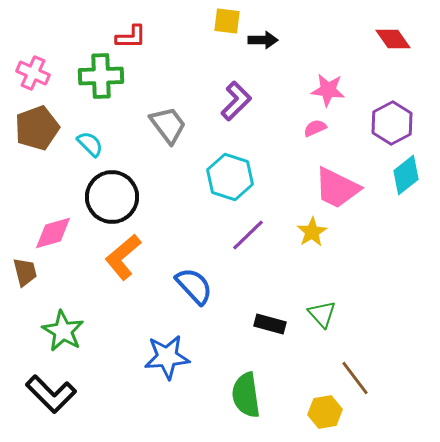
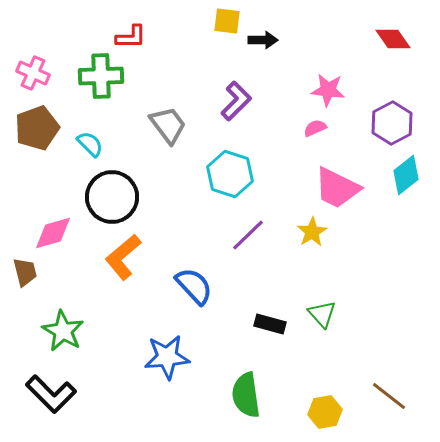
cyan hexagon: moved 3 px up
brown line: moved 34 px right, 18 px down; rotated 15 degrees counterclockwise
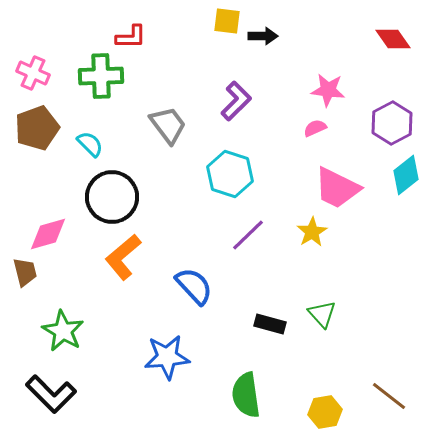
black arrow: moved 4 px up
pink diamond: moved 5 px left, 1 px down
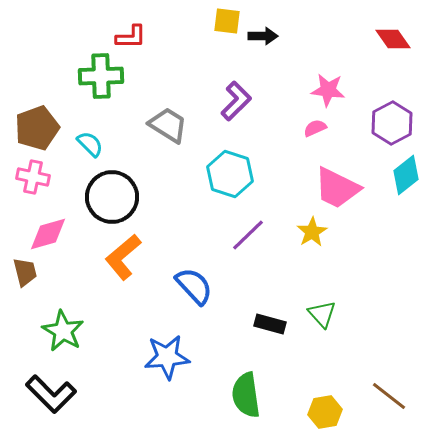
pink cross: moved 104 px down; rotated 12 degrees counterclockwise
gray trapezoid: rotated 21 degrees counterclockwise
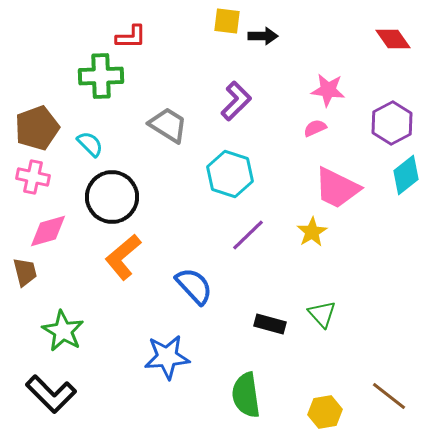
pink diamond: moved 3 px up
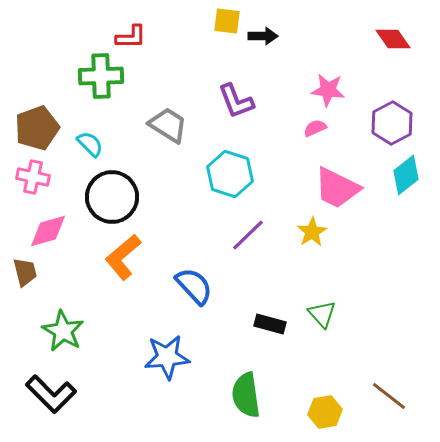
purple L-shape: rotated 114 degrees clockwise
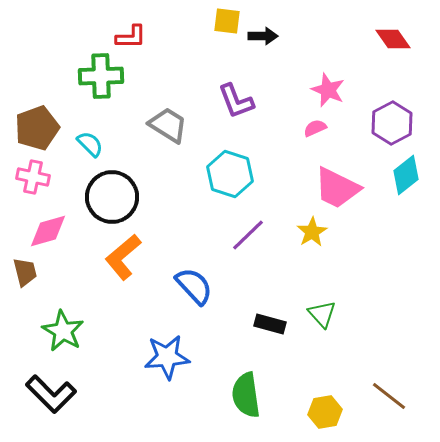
pink star: rotated 16 degrees clockwise
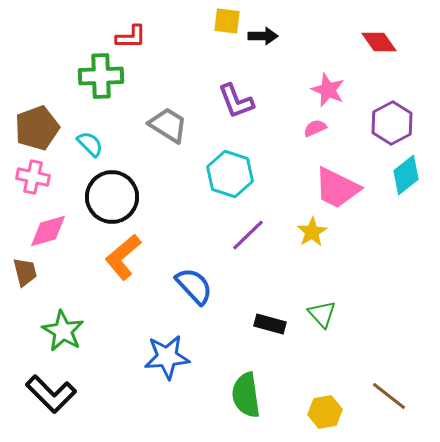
red diamond: moved 14 px left, 3 px down
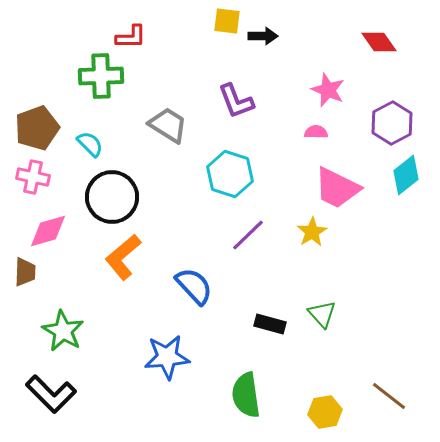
pink semicircle: moved 1 px right, 4 px down; rotated 25 degrees clockwise
brown trapezoid: rotated 16 degrees clockwise
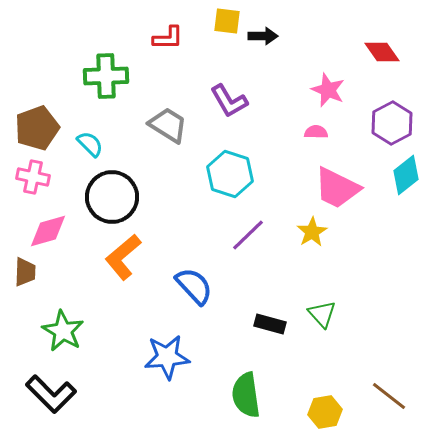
red L-shape: moved 37 px right, 1 px down
red diamond: moved 3 px right, 10 px down
green cross: moved 5 px right
purple L-shape: moved 7 px left; rotated 9 degrees counterclockwise
